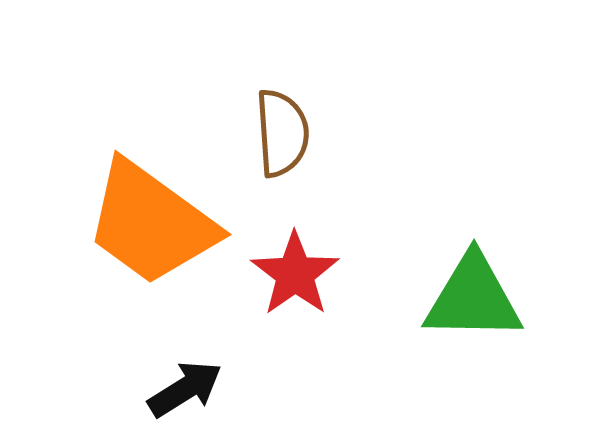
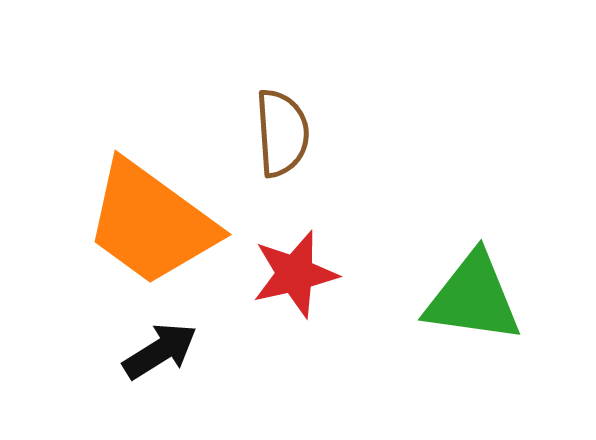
red star: rotated 22 degrees clockwise
green triangle: rotated 7 degrees clockwise
black arrow: moved 25 px left, 38 px up
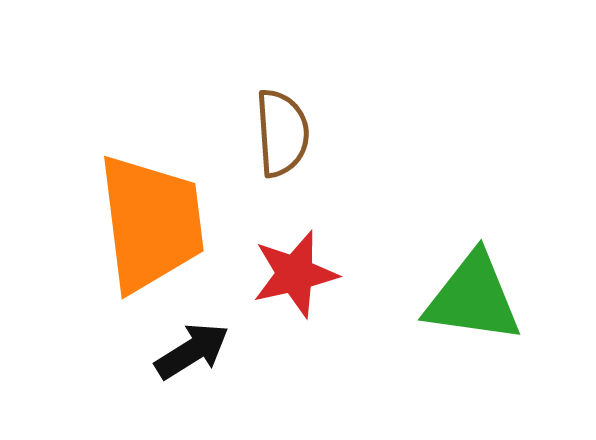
orange trapezoid: rotated 133 degrees counterclockwise
black arrow: moved 32 px right
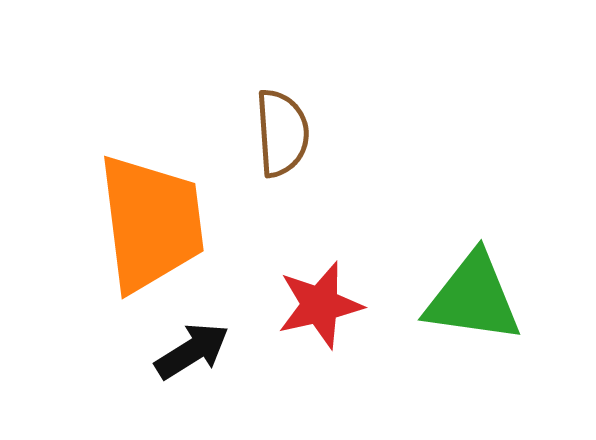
red star: moved 25 px right, 31 px down
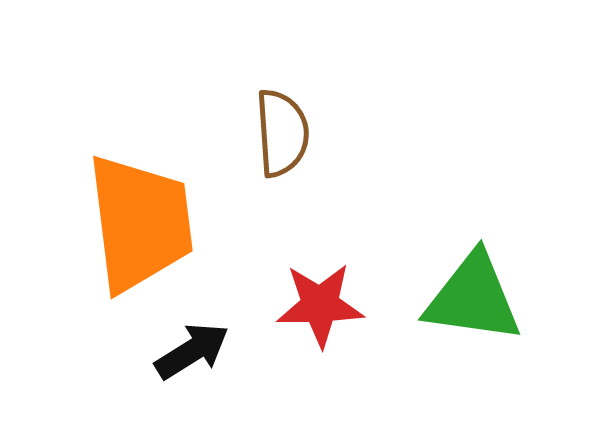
orange trapezoid: moved 11 px left
red star: rotated 12 degrees clockwise
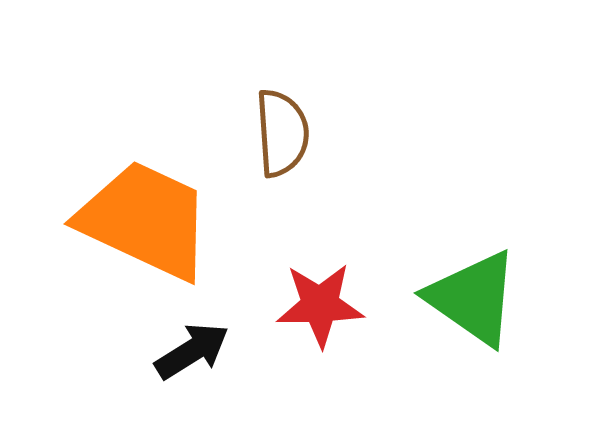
orange trapezoid: moved 5 px right, 3 px up; rotated 58 degrees counterclockwise
green triangle: rotated 27 degrees clockwise
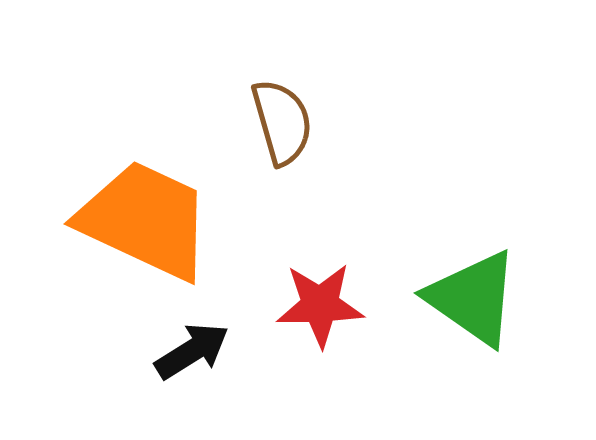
brown semicircle: moved 11 px up; rotated 12 degrees counterclockwise
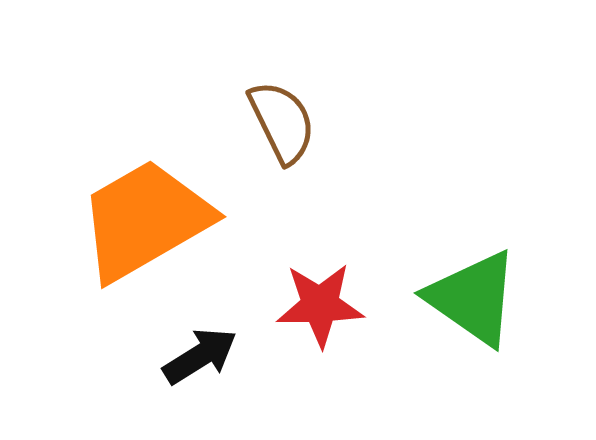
brown semicircle: rotated 10 degrees counterclockwise
orange trapezoid: rotated 55 degrees counterclockwise
black arrow: moved 8 px right, 5 px down
